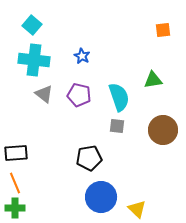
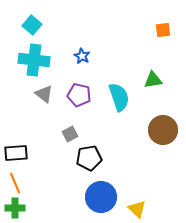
gray square: moved 47 px left, 8 px down; rotated 35 degrees counterclockwise
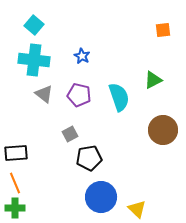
cyan square: moved 2 px right
green triangle: rotated 18 degrees counterclockwise
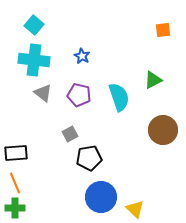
gray triangle: moved 1 px left, 1 px up
yellow triangle: moved 2 px left
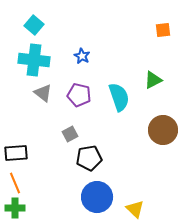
blue circle: moved 4 px left
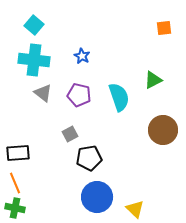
orange square: moved 1 px right, 2 px up
black rectangle: moved 2 px right
green cross: rotated 12 degrees clockwise
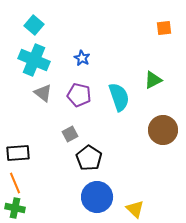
blue star: moved 2 px down
cyan cross: rotated 16 degrees clockwise
black pentagon: rotated 30 degrees counterclockwise
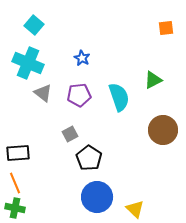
orange square: moved 2 px right
cyan cross: moved 6 px left, 3 px down
purple pentagon: rotated 20 degrees counterclockwise
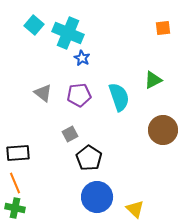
orange square: moved 3 px left
cyan cross: moved 40 px right, 30 px up
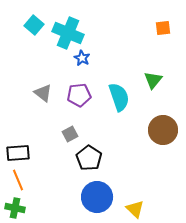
green triangle: rotated 24 degrees counterclockwise
orange line: moved 3 px right, 3 px up
